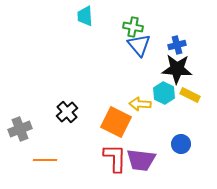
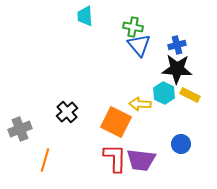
orange line: rotated 75 degrees counterclockwise
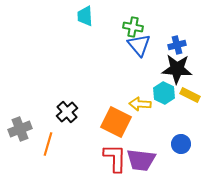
orange line: moved 3 px right, 16 px up
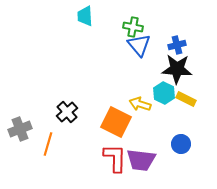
yellow rectangle: moved 4 px left, 4 px down
yellow arrow: rotated 15 degrees clockwise
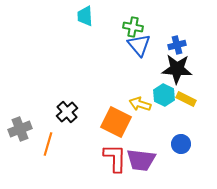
cyan hexagon: moved 2 px down
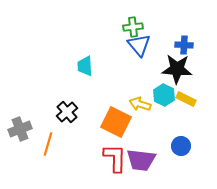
cyan trapezoid: moved 50 px down
green cross: rotated 18 degrees counterclockwise
blue cross: moved 7 px right; rotated 18 degrees clockwise
blue circle: moved 2 px down
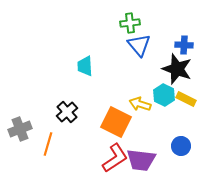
green cross: moved 3 px left, 4 px up
black star: rotated 16 degrees clockwise
red L-shape: rotated 56 degrees clockwise
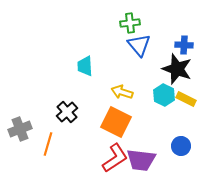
yellow arrow: moved 18 px left, 12 px up
